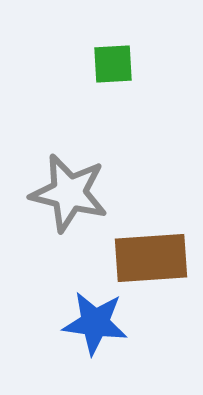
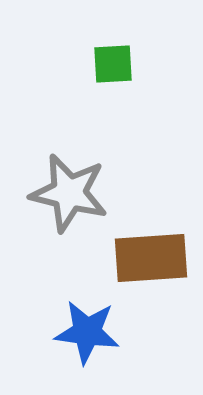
blue star: moved 8 px left, 9 px down
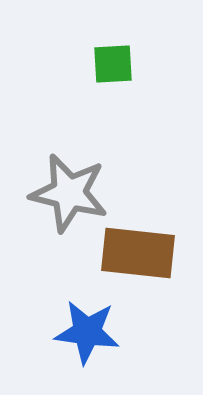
brown rectangle: moved 13 px left, 5 px up; rotated 10 degrees clockwise
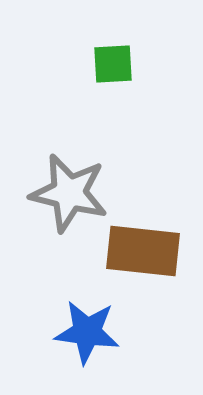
brown rectangle: moved 5 px right, 2 px up
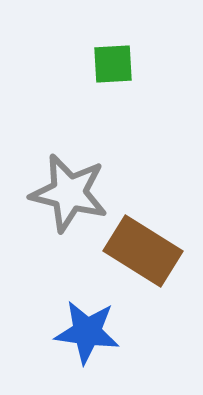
brown rectangle: rotated 26 degrees clockwise
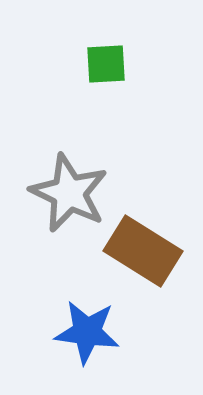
green square: moved 7 px left
gray star: rotated 12 degrees clockwise
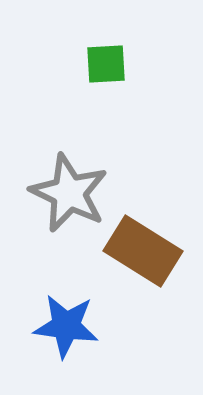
blue star: moved 21 px left, 6 px up
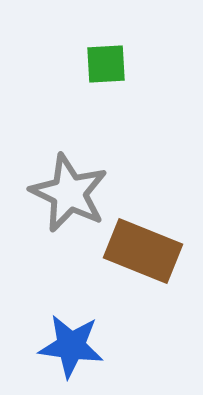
brown rectangle: rotated 10 degrees counterclockwise
blue star: moved 5 px right, 20 px down
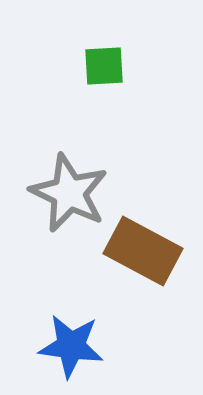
green square: moved 2 px left, 2 px down
brown rectangle: rotated 6 degrees clockwise
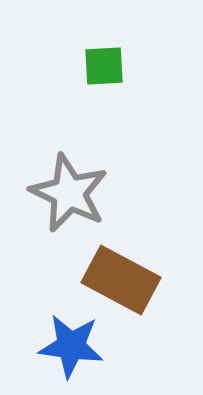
brown rectangle: moved 22 px left, 29 px down
